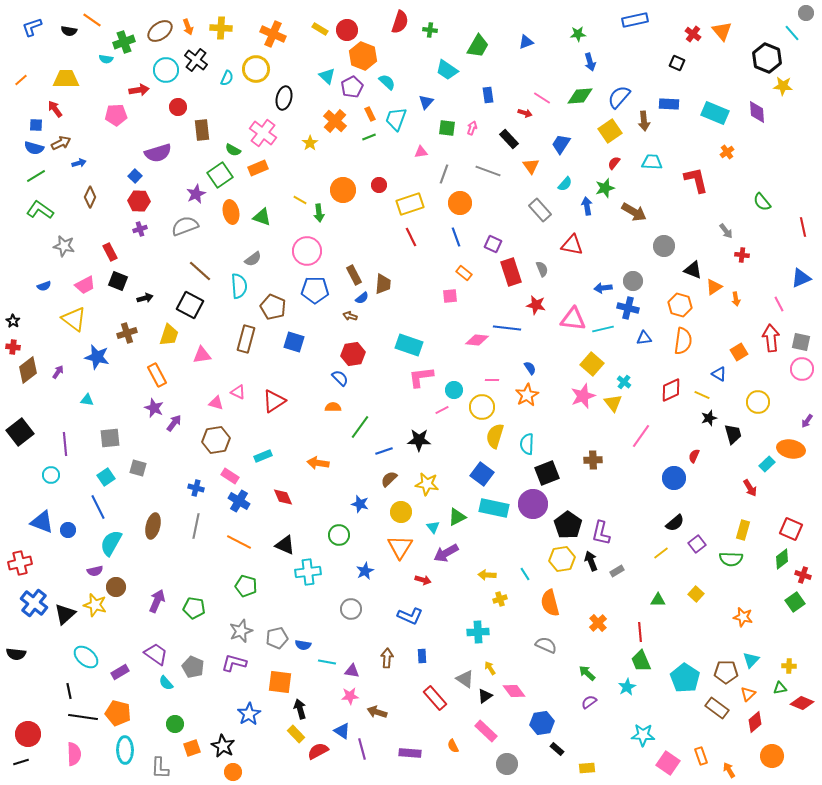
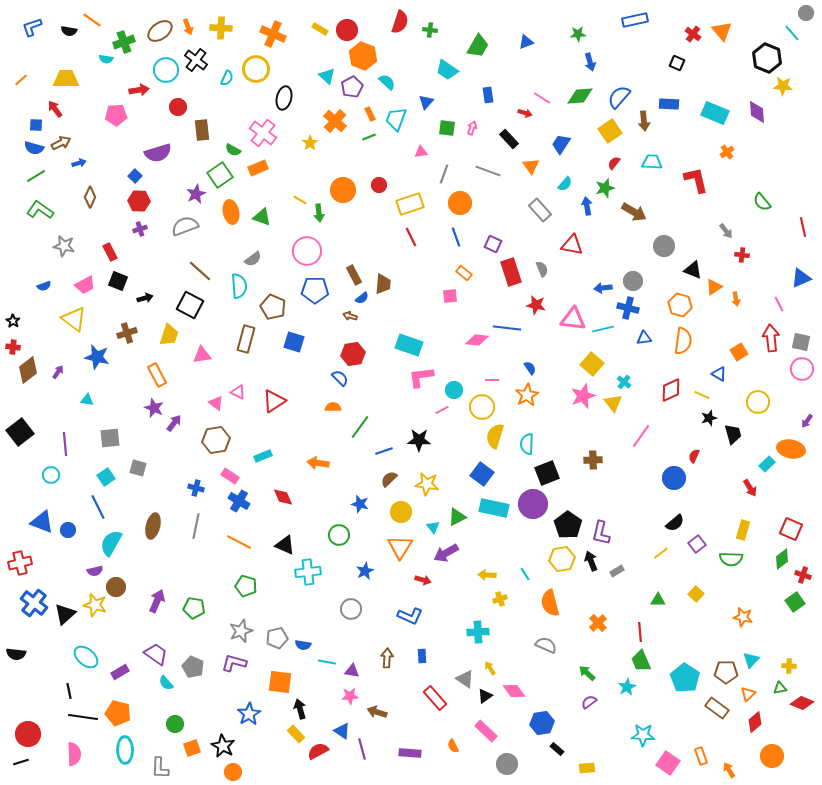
pink triangle at (216, 403): rotated 21 degrees clockwise
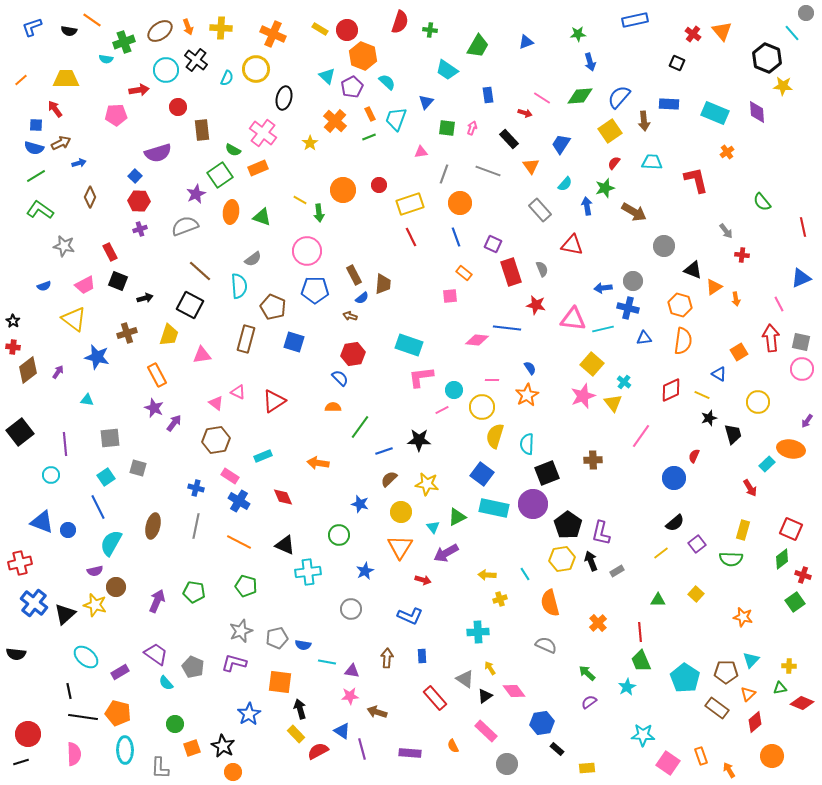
orange ellipse at (231, 212): rotated 20 degrees clockwise
green pentagon at (194, 608): moved 16 px up
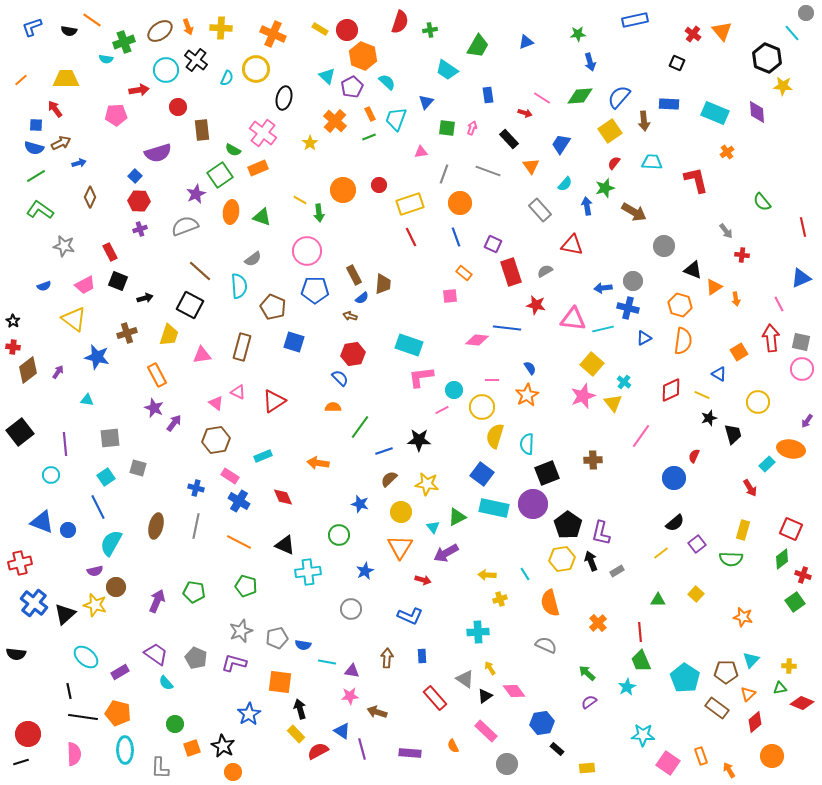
green cross at (430, 30): rotated 16 degrees counterclockwise
gray semicircle at (542, 269): moved 3 px right, 2 px down; rotated 98 degrees counterclockwise
blue triangle at (644, 338): rotated 21 degrees counterclockwise
brown rectangle at (246, 339): moved 4 px left, 8 px down
brown ellipse at (153, 526): moved 3 px right
gray pentagon at (193, 667): moved 3 px right, 9 px up
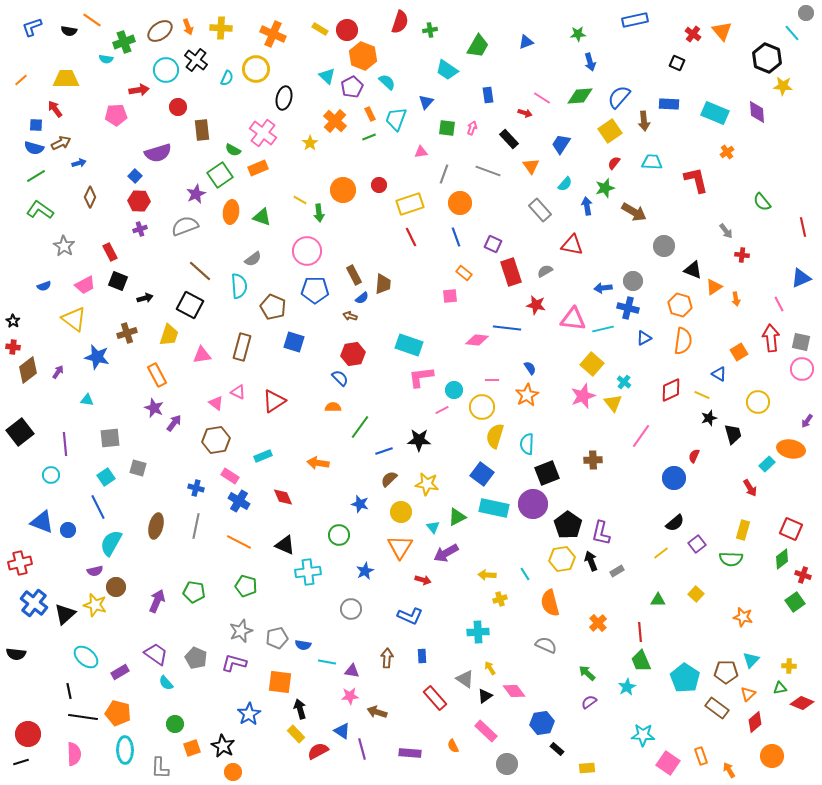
gray star at (64, 246): rotated 20 degrees clockwise
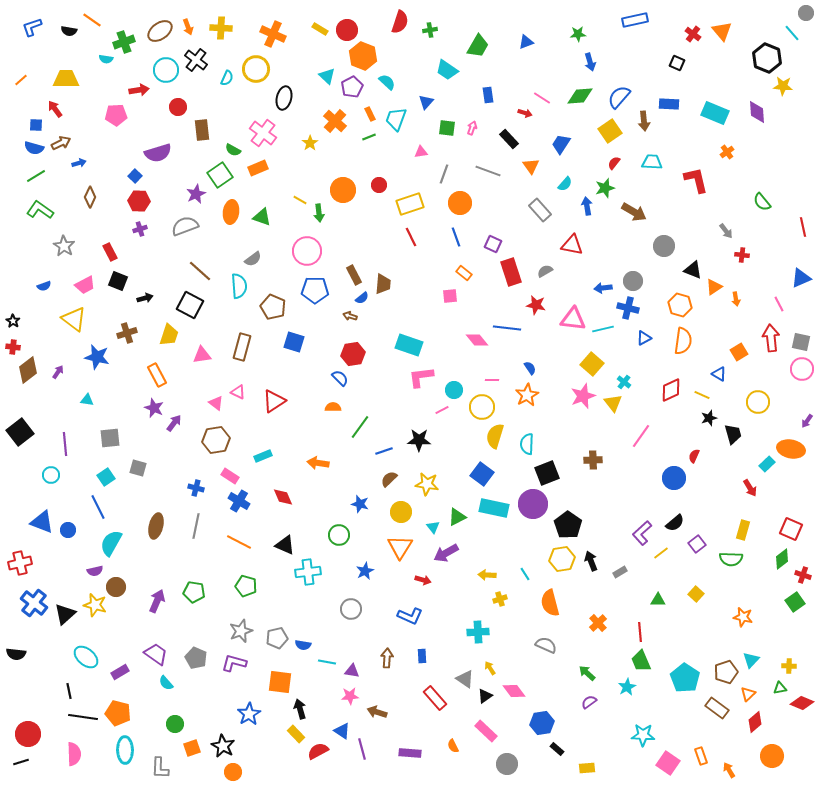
pink diamond at (477, 340): rotated 45 degrees clockwise
purple L-shape at (601, 533): moved 41 px right; rotated 35 degrees clockwise
gray rectangle at (617, 571): moved 3 px right, 1 px down
brown pentagon at (726, 672): rotated 20 degrees counterclockwise
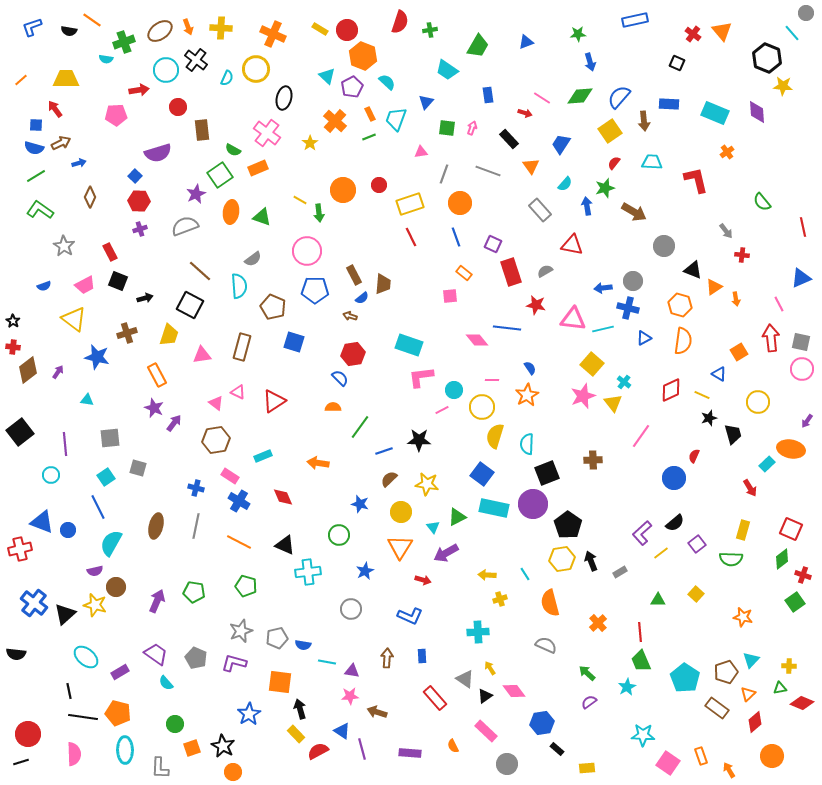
pink cross at (263, 133): moved 4 px right
red cross at (20, 563): moved 14 px up
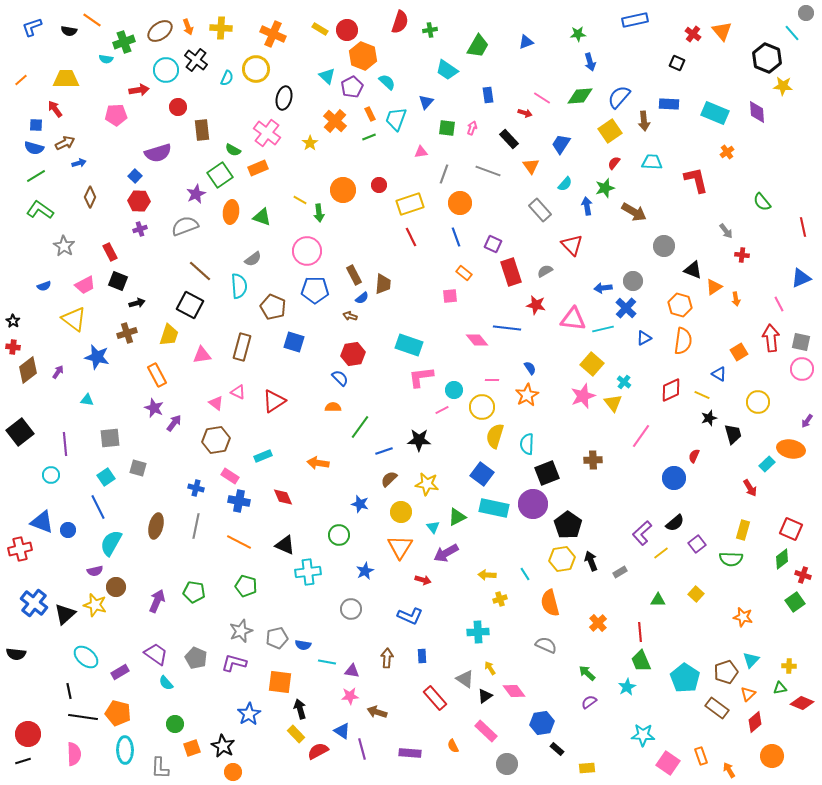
brown arrow at (61, 143): moved 4 px right
red triangle at (572, 245): rotated 35 degrees clockwise
black arrow at (145, 298): moved 8 px left, 5 px down
blue cross at (628, 308): moved 2 px left; rotated 30 degrees clockwise
blue cross at (239, 501): rotated 20 degrees counterclockwise
black line at (21, 762): moved 2 px right, 1 px up
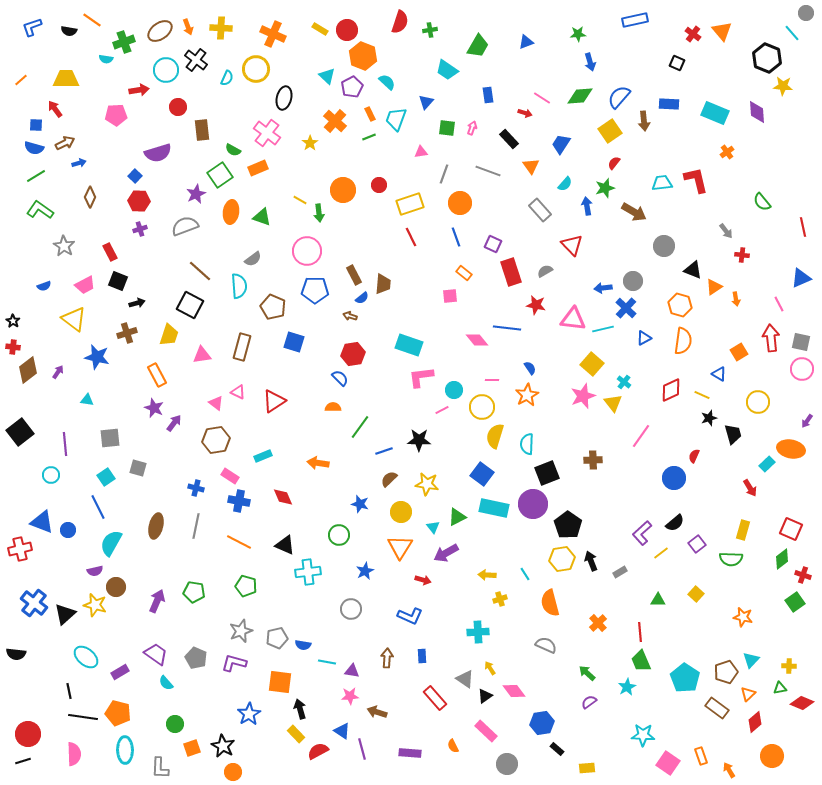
cyan trapezoid at (652, 162): moved 10 px right, 21 px down; rotated 10 degrees counterclockwise
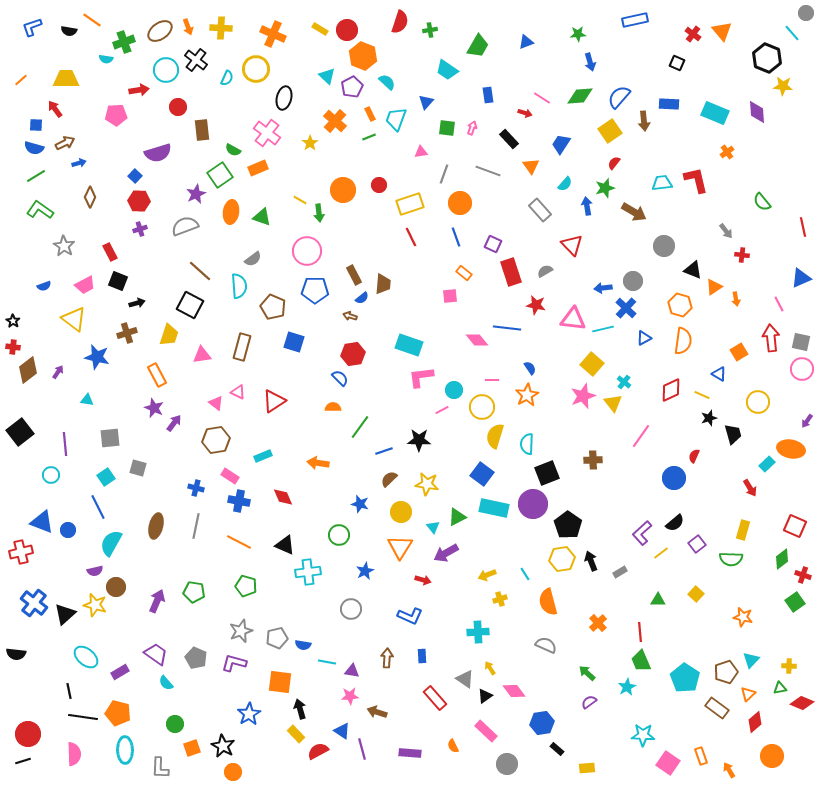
red square at (791, 529): moved 4 px right, 3 px up
red cross at (20, 549): moved 1 px right, 3 px down
yellow arrow at (487, 575): rotated 24 degrees counterclockwise
orange semicircle at (550, 603): moved 2 px left, 1 px up
